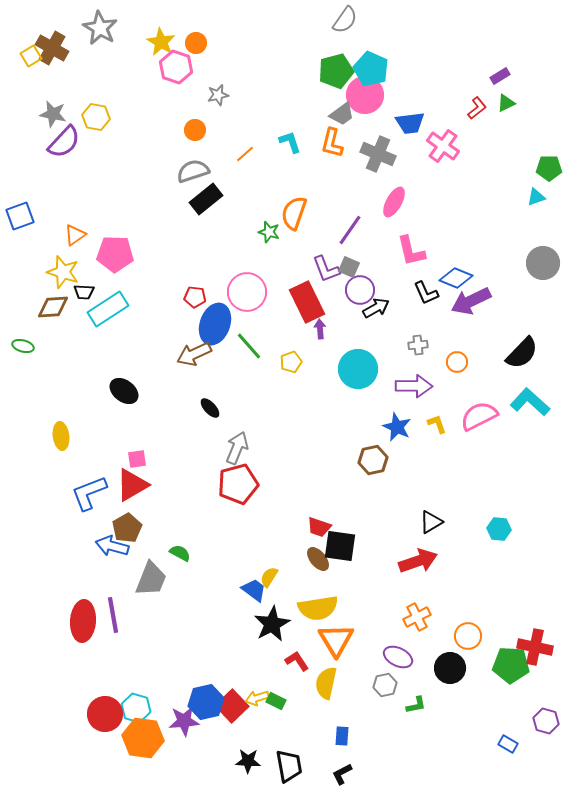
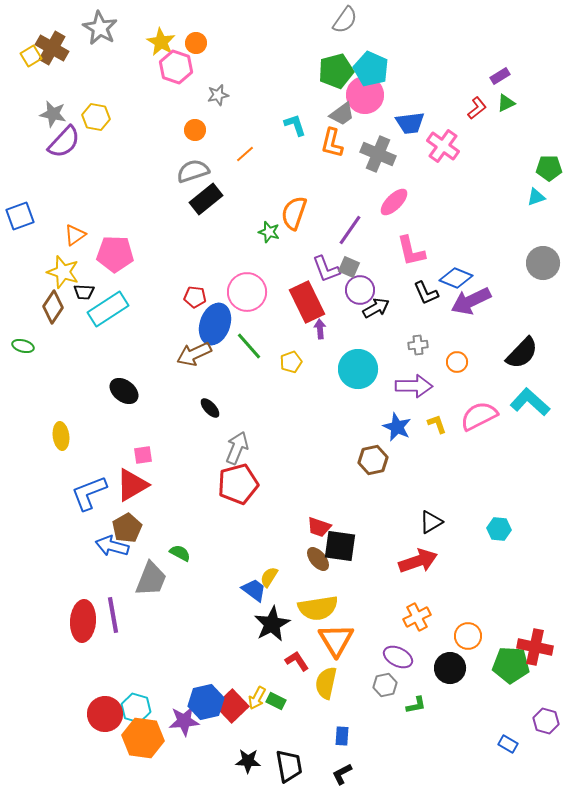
cyan L-shape at (290, 142): moved 5 px right, 17 px up
pink ellipse at (394, 202): rotated 16 degrees clockwise
brown diamond at (53, 307): rotated 52 degrees counterclockwise
pink square at (137, 459): moved 6 px right, 4 px up
yellow arrow at (257, 698): rotated 45 degrees counterclockwise
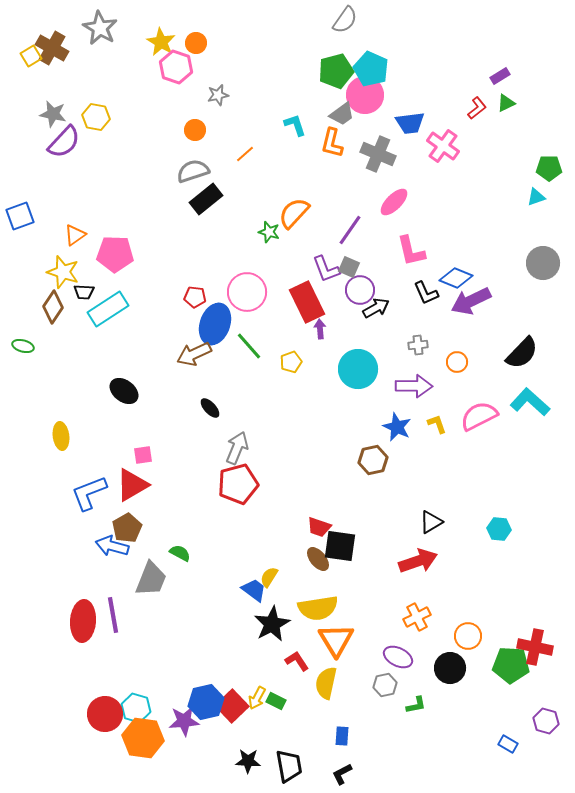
orange semicircle at (294, 213): rotated 24 degrees clockwise
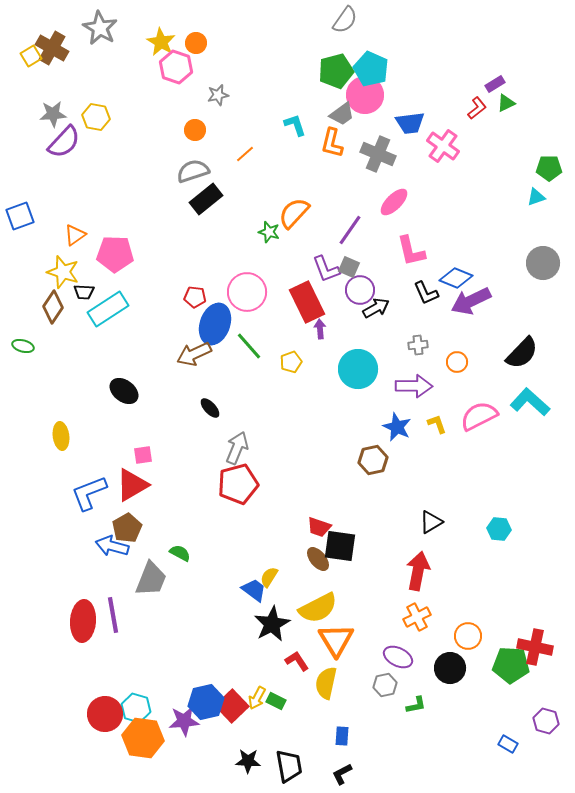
purple rectangle at (500, 76): moved 5 px left, 8 px down
gray star at (53, 114): rotated 16 degrees counterclockwise
red arrow at (418, 561): moved 10 px down; rotated 60 degrees counterclockwise
yellow semicircle at (318, 608): rotated 18 degrees counterclockwise
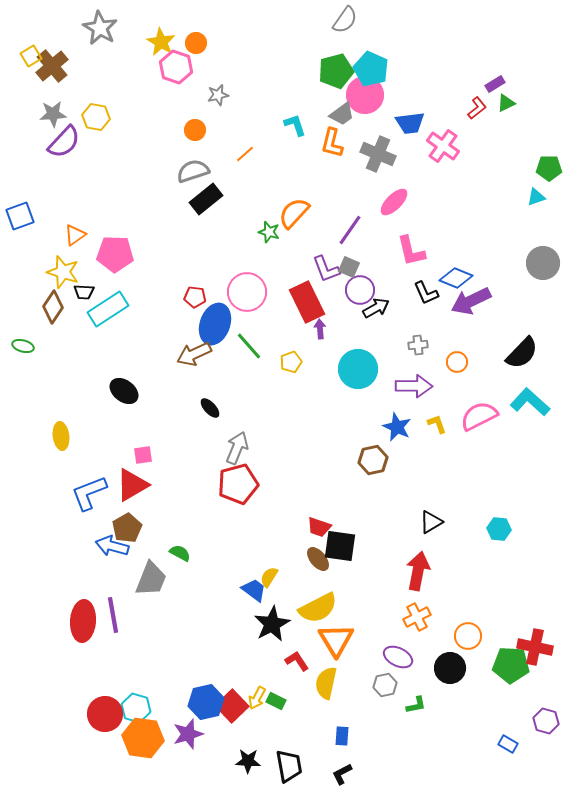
brown cross at (52, 48): moved 18 px down; rotated 20 degrees clockwise
purple star at (184, 721): moved 4 px right, 13 px down; rotated 12 degrees counterclockwise
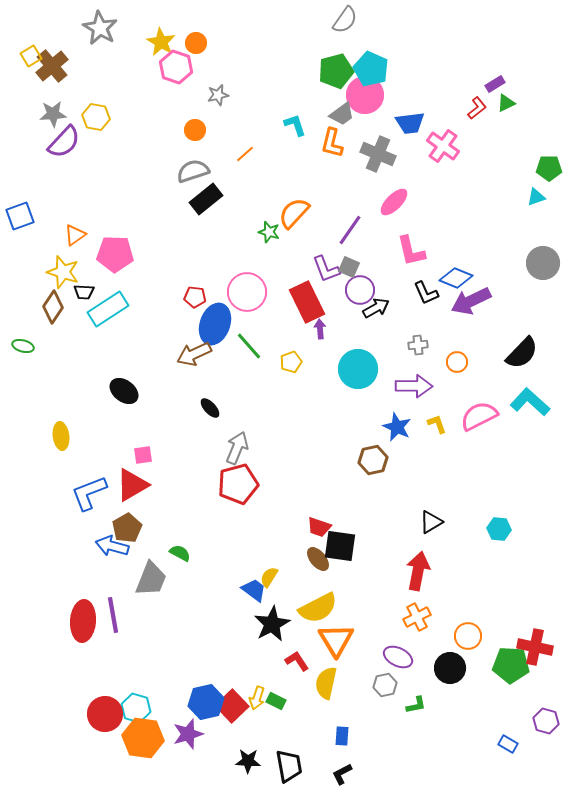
yellow arrow at (257, 698): rotated 10 degrees counterclockwise
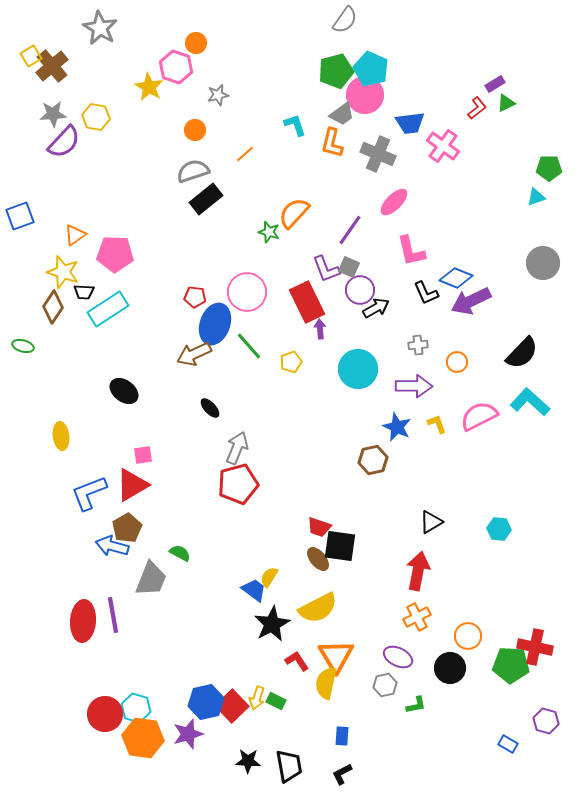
yellow star at (161, 42): moved 12 px left, 45 px down
orange triangle at (336, 640): moved 16 px down
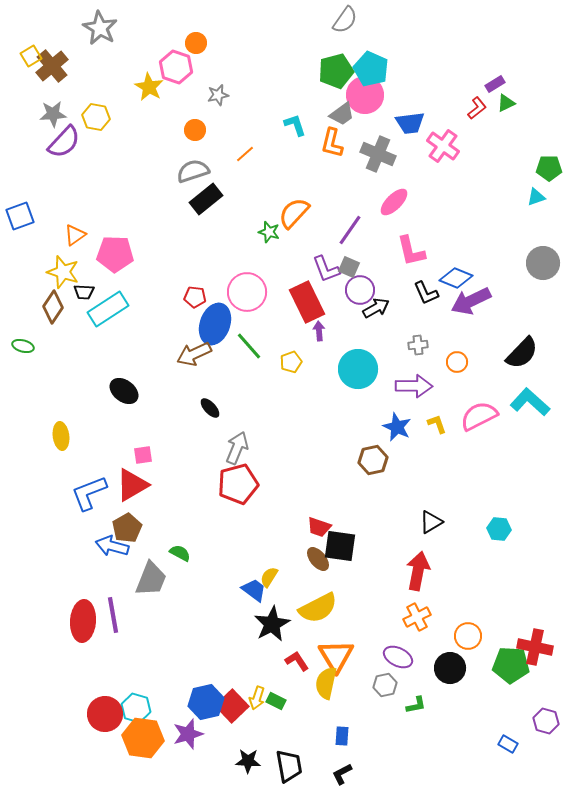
purple arrow at (320, 329): moved 1 px left, 2 px down
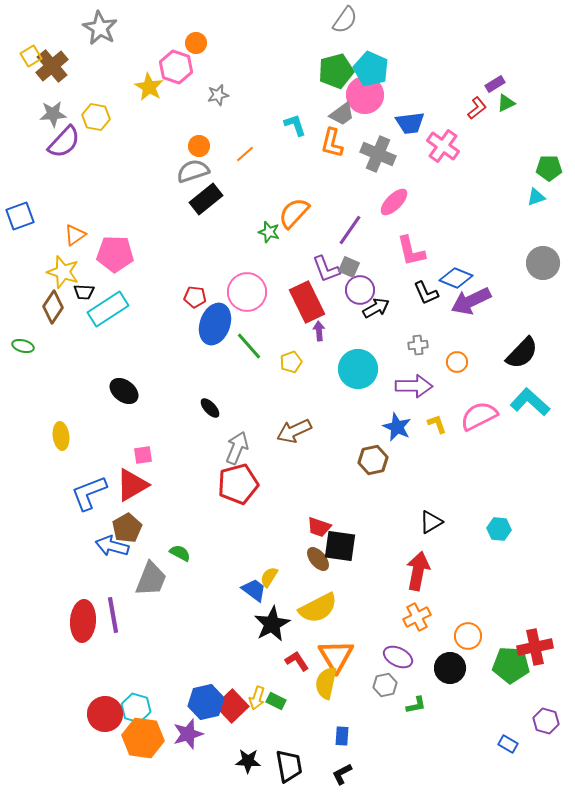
orange circle at (195, 130): moved 4 px right, 16 px down
brown arrow at (194, 354): moved 100 px right, 77 px down
red cross at (535, 647): rotated 24 degrees counterclockwise
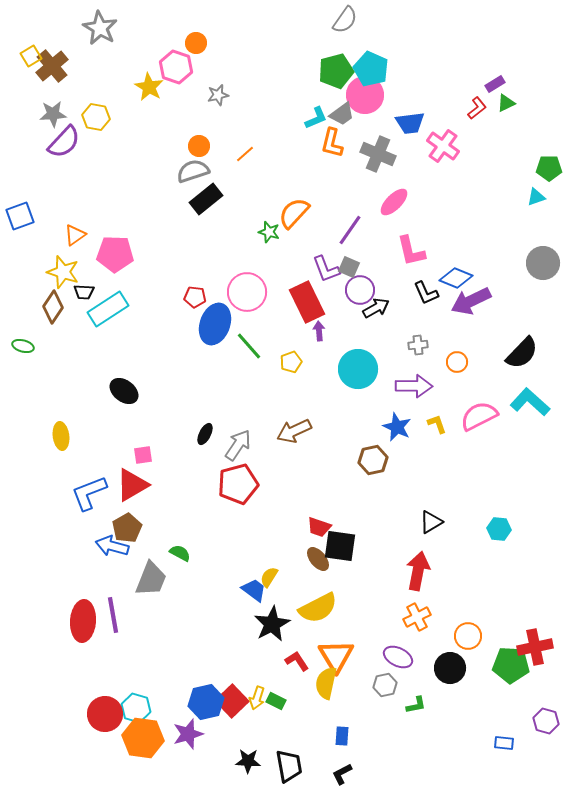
cyan L-shape at (295, 125): moved 21 px right, 7 px up; rotated 85 degrees clockwise
black ellipse at (210, 408): moved 5 px left, 26 px down; rotated 70 degrees clockwise
gray arrow at (237, 448): moved 1 px right, 3 px up; rotated 12 degrees clockwise
red square at (232, 706): moved 5 px up
blue rectangle at (508, 744): moved 4 px left, 1 px up; rotated 24 degrees counterclockwise
